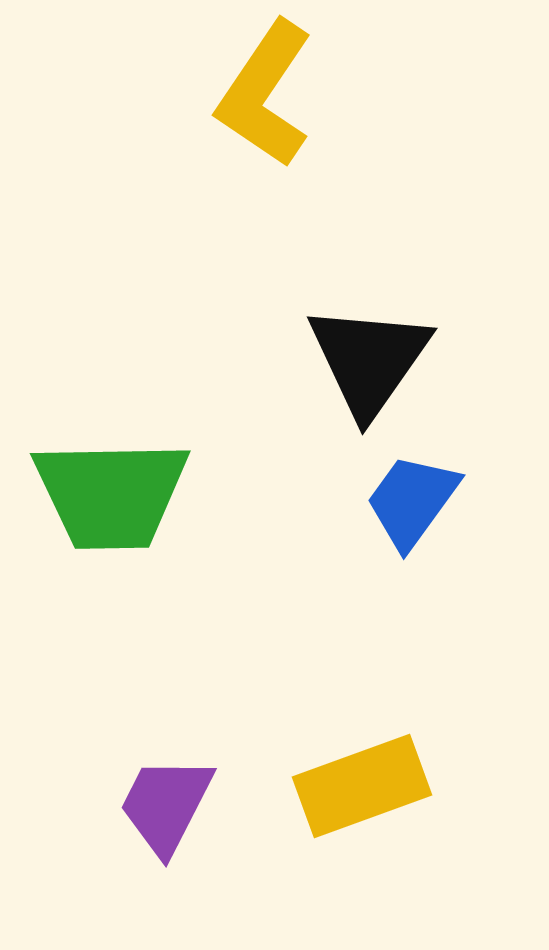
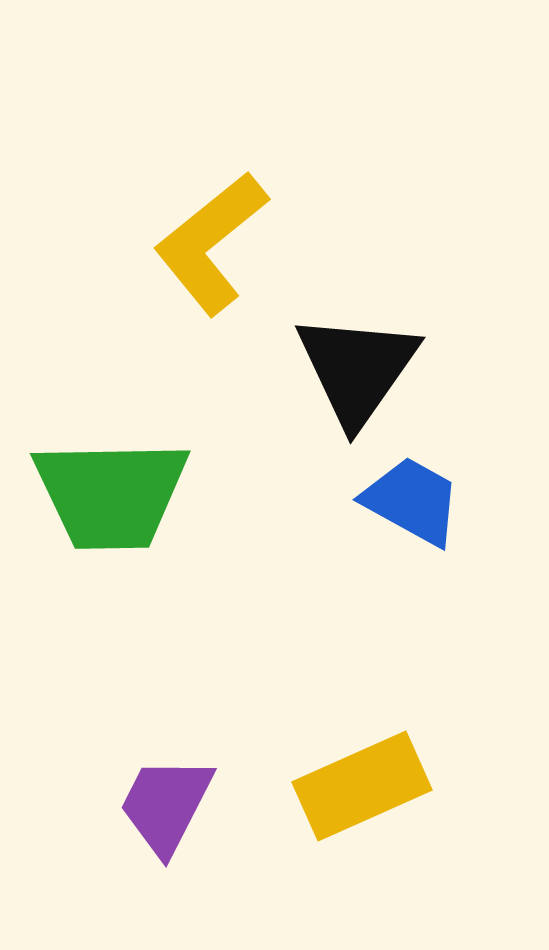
yellow L-shape: moved 54 px left, 149 px down; rotated 17 degrees clockwise
black triangle: moved 12 px left, 9 px down
blue trapezoid: rotated 83 degrees clockwise
yellow rectangle: rotated 4 degrees counterclockwise
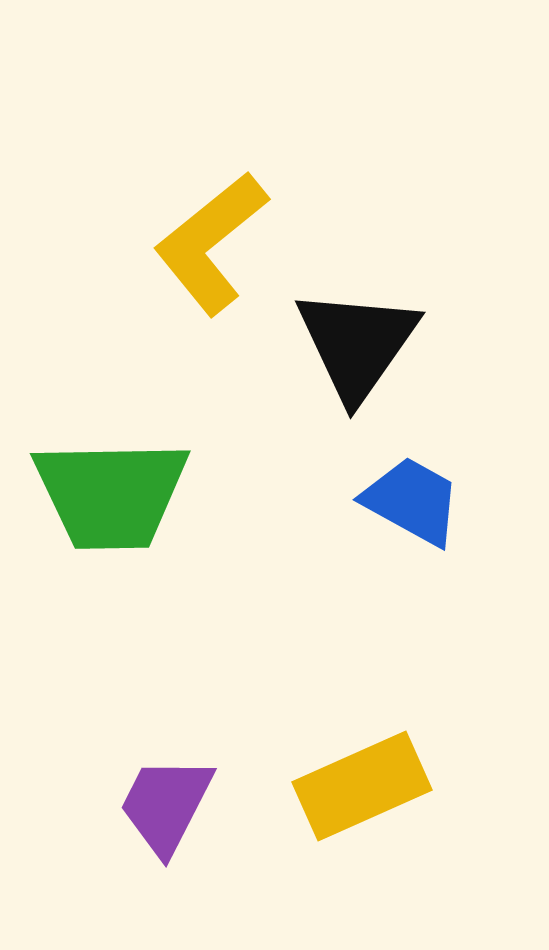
black triangle: moved 25 px up
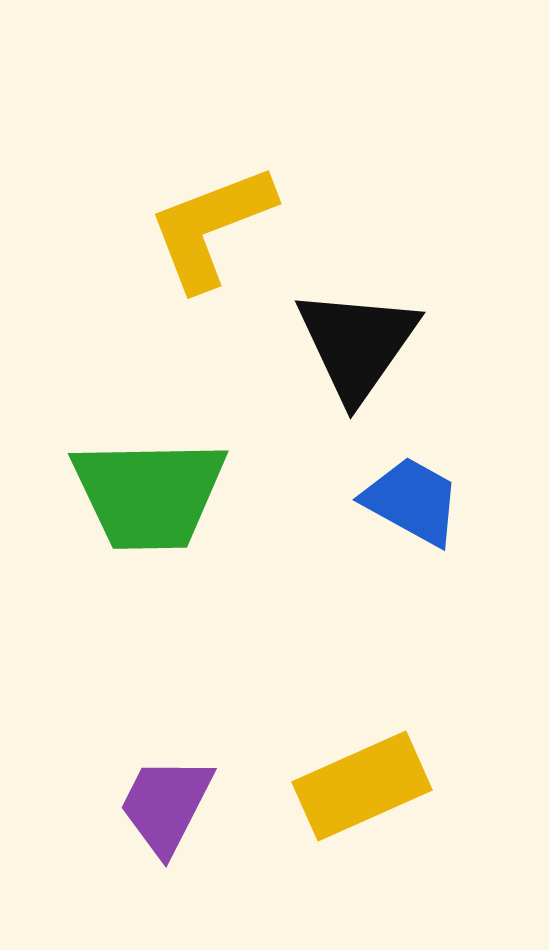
yellow L-shape: moved 16 px up; rotated 18 degrees clockwise
green trapezoid: moved 38 px right
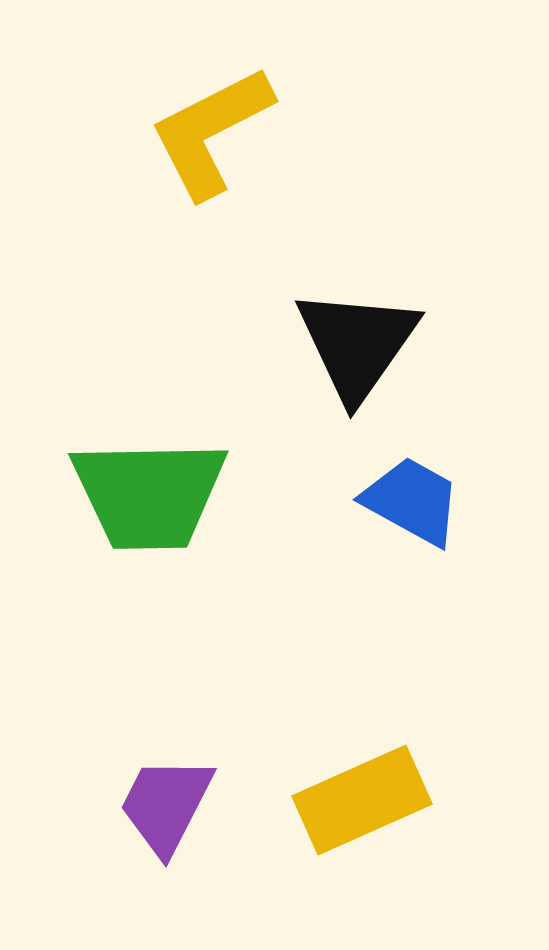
yellow L-shape: moved 95 px up; rotated 6 degrees counterclockwise
yellow rectangle: moved 14 px down
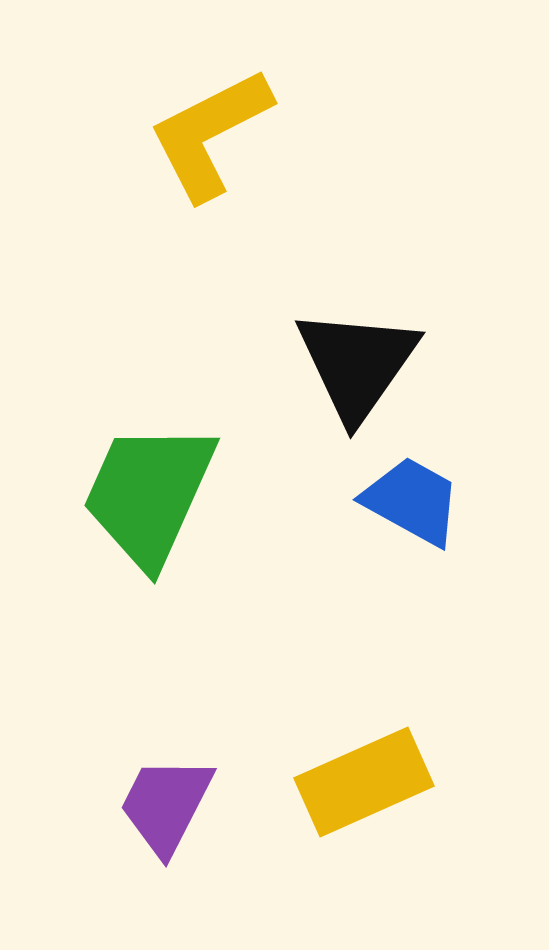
yellow L-shape: moved 1 px left, 2 px down
black triangle: moved 20 px down
green trapezoid: rotated 115 degrees clockwise
yellow rectangle: moved 2 px right, 18 px up
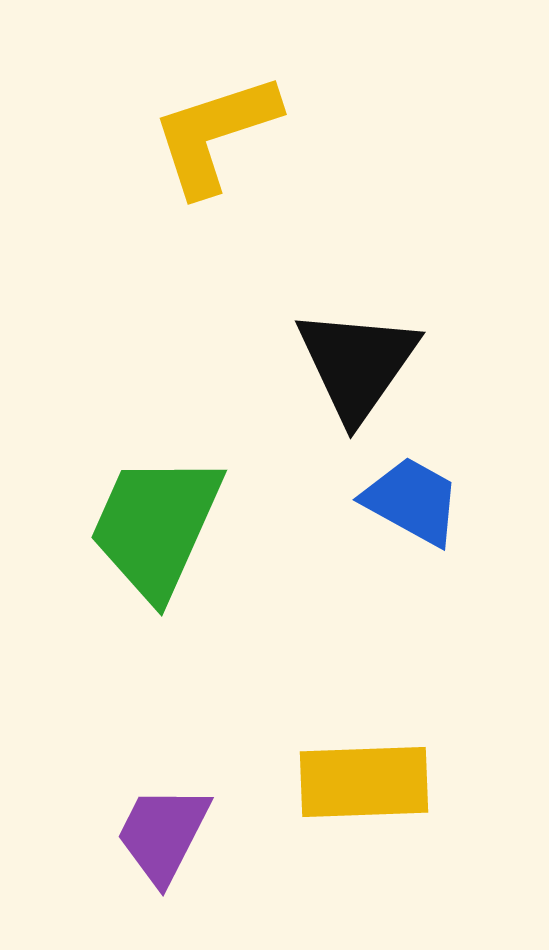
yellow L-shape: moved 5 px right; rotated 9 degrees clockwise
green trapezoid: moved 7 px right, 32 px down
yellow rectangle: rotated 22 degrees clockwise
purple trapezoid: moved 3 px left, 29 px down
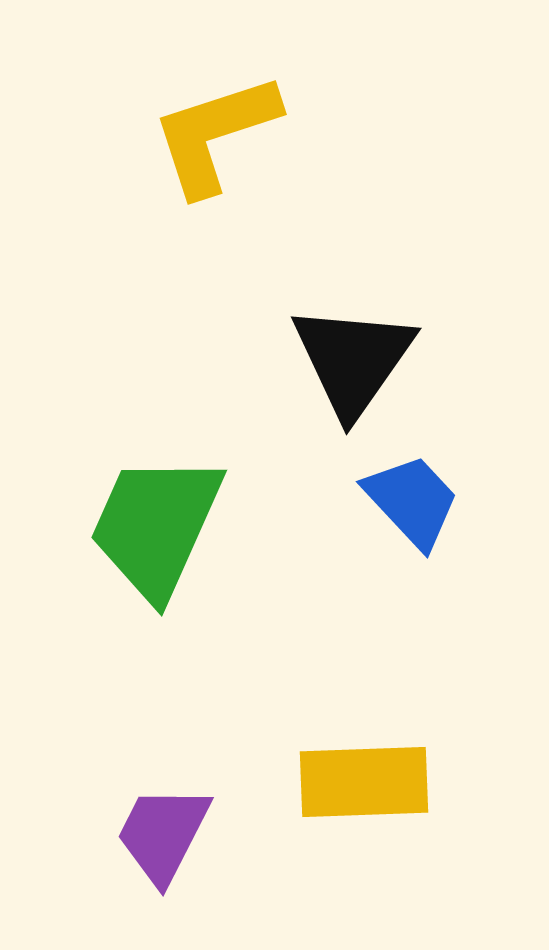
black triangle: moved 4 px left, 4 px up
blue trapezoid: rotated 18 degrees clockwise
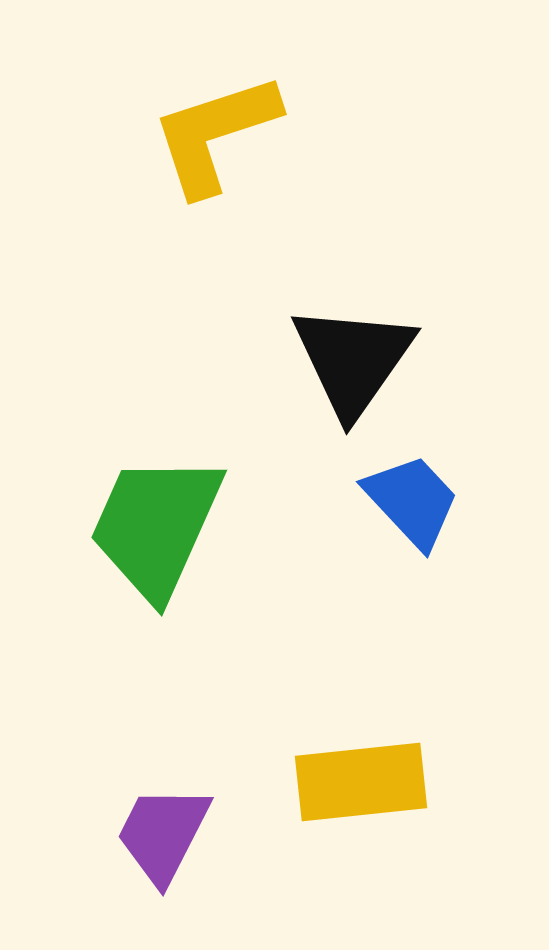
yellow rectangle: moved 3 px left; rotated 4 degrees counterclockwise
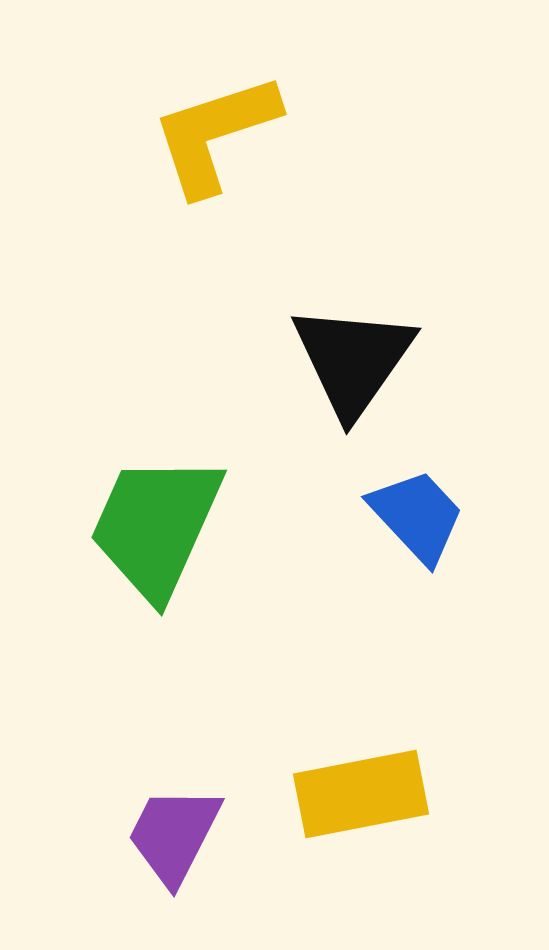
blue trapezoid: moved 5 px right, 15 px down
yellow rectangle: moved 12 px down; rotated 5 degrees counterclockwise
purple trapezoid: moved 11 px right, 1 px down
